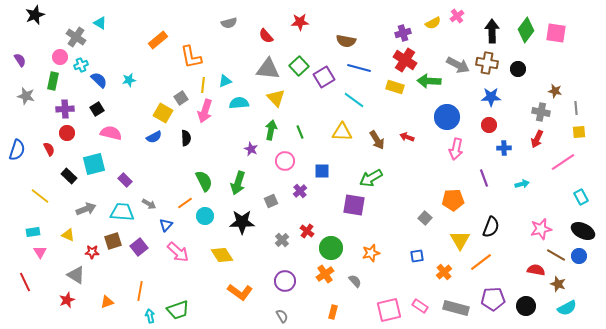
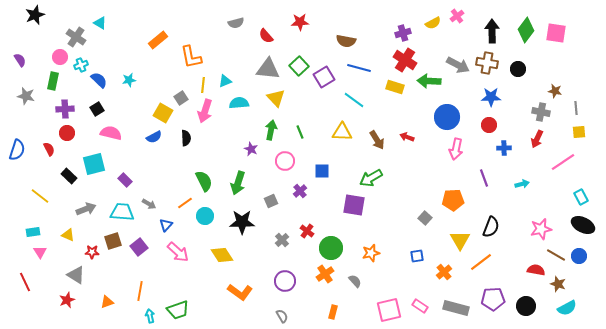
gray semicircle at (229, 23): moved 7 px right
black ellipse at (583, 231): moved 6 px up
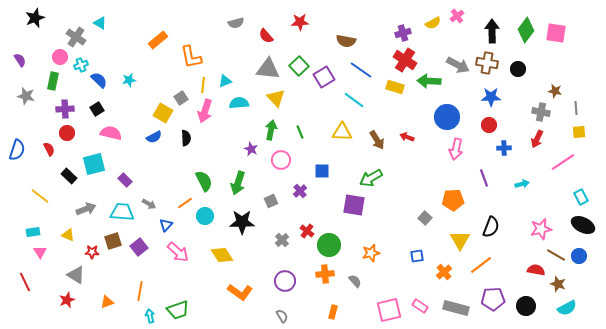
black star at (35, 15): moved 3 px down
blue line at (359, 68): moved 2 px right, 2 px down; rotated 20 degrees clockwise
pink circle at (285, 161): moved 4 px left, 1 px up
green circle at (331, 248): moved 2 px left, 3 px up
orange line at (481, 262): moved 3 px down
orange cross at (325, 274): rotated 30 degrees clockwise
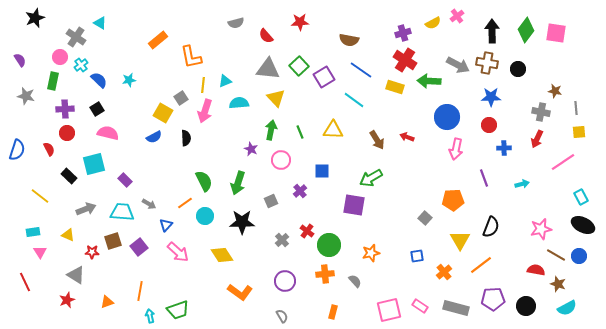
brown semicircle at (346, 41): moved 3 px right, 1 px up
cyan cross at (81, 65): rotated 16 degrees counterclockwise
yellow triangle at (342, 132): moved 9 px left, 2 px up
pink semicircle at (111, 133): moved 3 px left
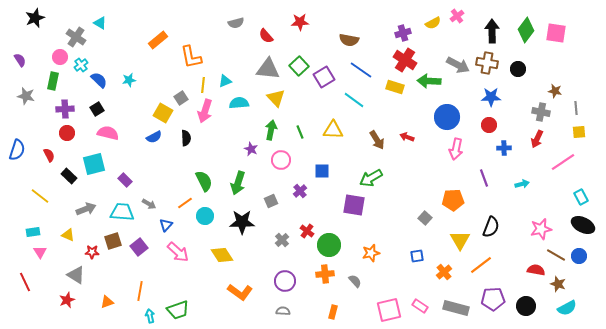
red semicircle at (49, 149): moved 6 px down
gray semicircle at (282, 316): moved 1 px right, 5 px up; rotated 56 degrees counterclockwise
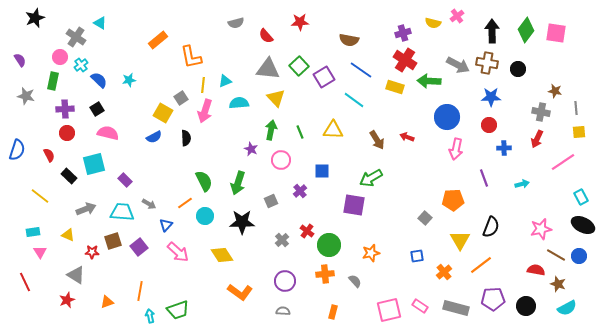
yellow semicircle at (433, 23): rotated 42 degrees clockwise
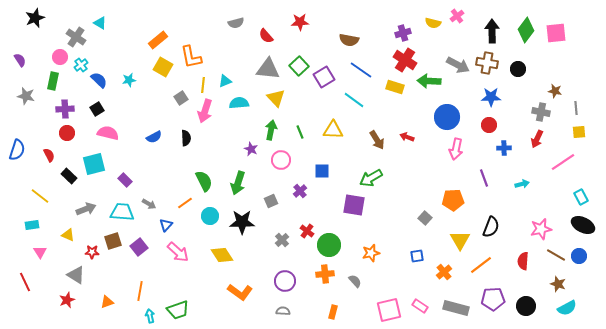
pink square at (556, 33): rotated 15 degrees counterclockwise
yellow square at (163, 113): moved 46 px up
cyan circle at (205, 216): moved 5 px right
cyan rectangle at (33, 232): moved 1 px left, 7 px up
red semicircle at (536, 270): moved 13 px left, 9 px up; rotated 96 degrees counterclockwise
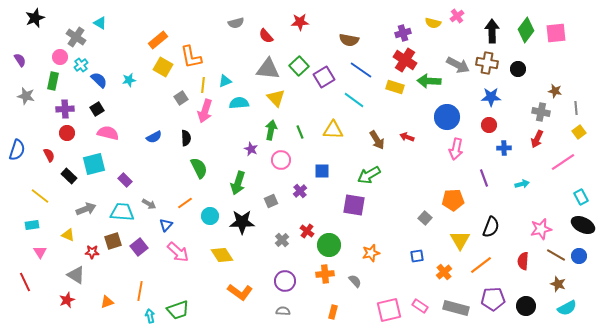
yellow square at (579, 132): rotated 32 degrees counterclockwise
green arrow at (371, 178): moved 2 px left, 3 px up
green semicircle at (204, 181): moved 5 px left, 13 px up
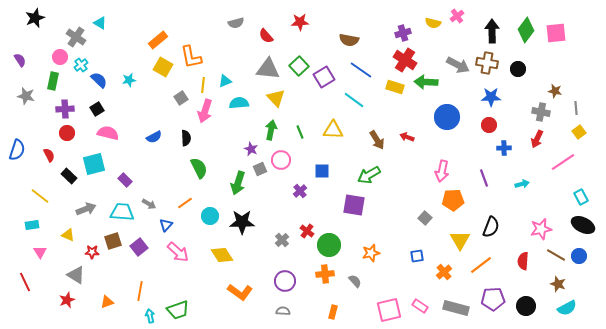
green arrow at (429, 81): moved 3 px left, 1 px down
pink arrow at (456, 149): moved 14 px left, 22 px down
gray square at (271, 201): moved 11 px left, 32 px up
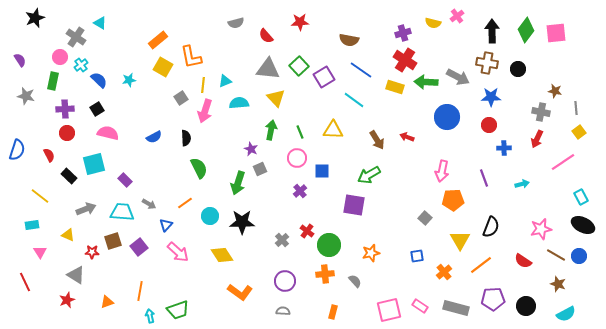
gray arrow at (458, 65): moved 12 px down
pink circle at (281, 160): moved 16 px right, 2 px up
red semicircle at (523, 261): rotated 60 degrees counterclockwise
cyan semicircle at (567, 308): moved 1 px left, 6 px down
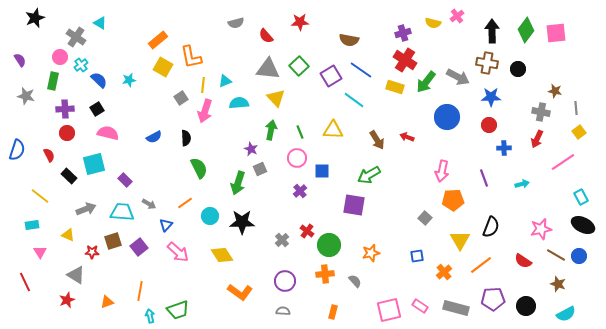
purple square at (324, 77): moved 7 px right, 1 px up
green arrow at (426, 82): rotated 55 degrees counterclockwise
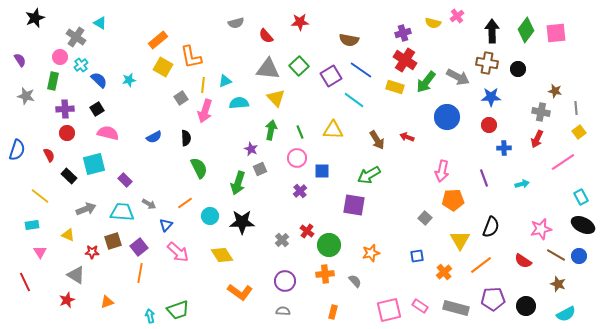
orange line at (140, 291): moved 18 px up
